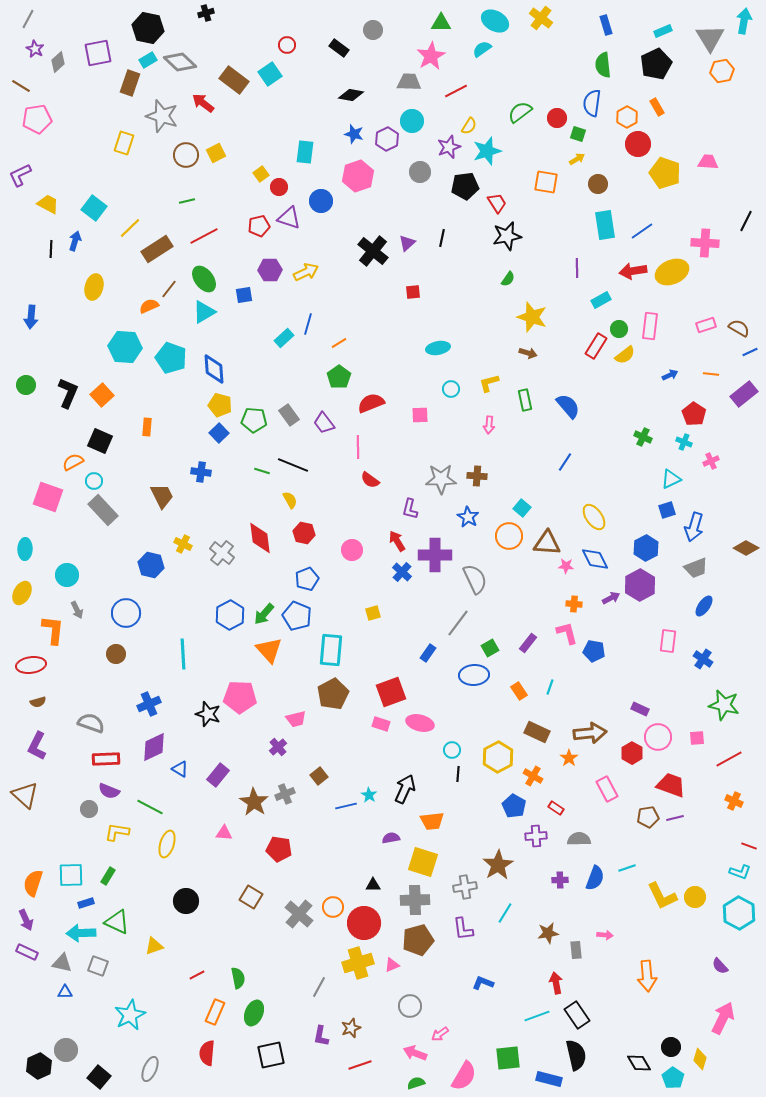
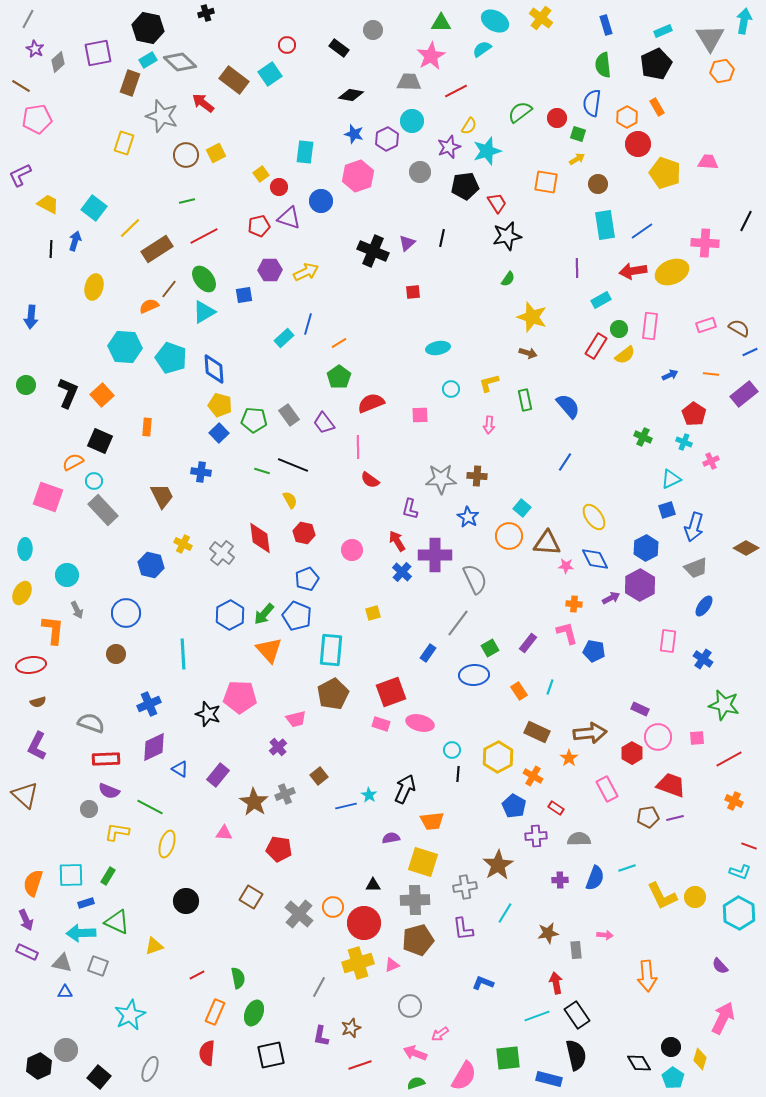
black cross at (373, 251): rotated 16 degrees counterclockwise
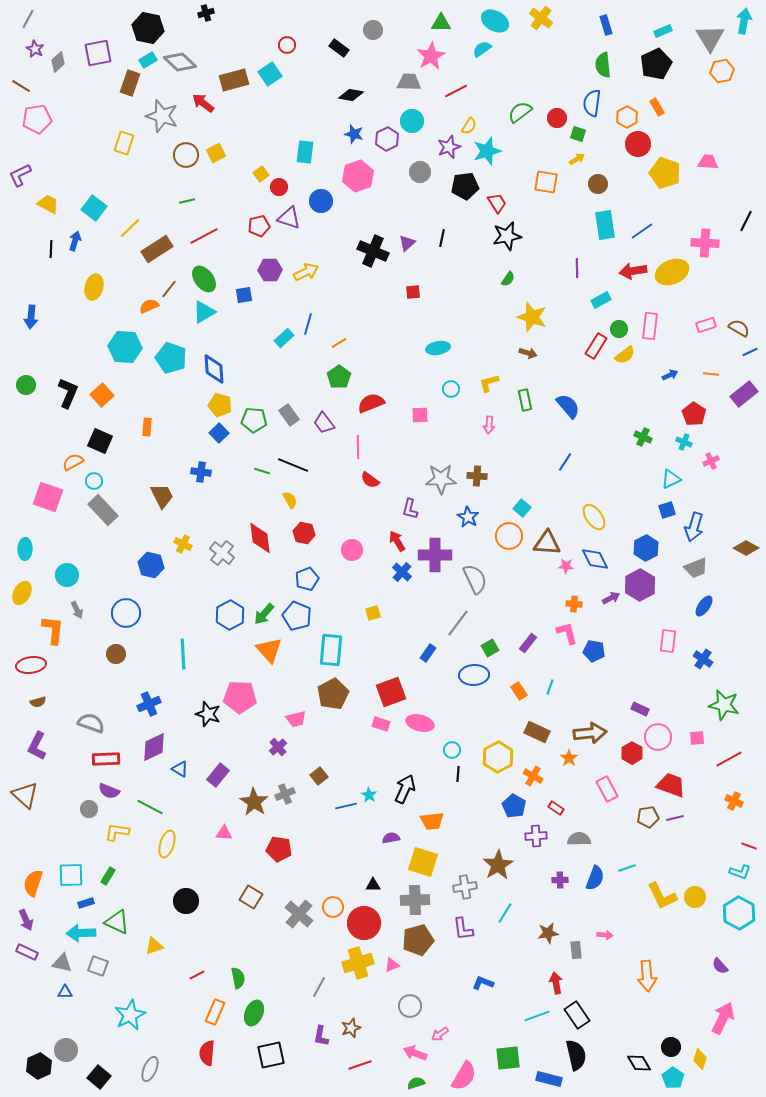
brown rectangle at (234, 80): rotated 52 degrees counterclockwise
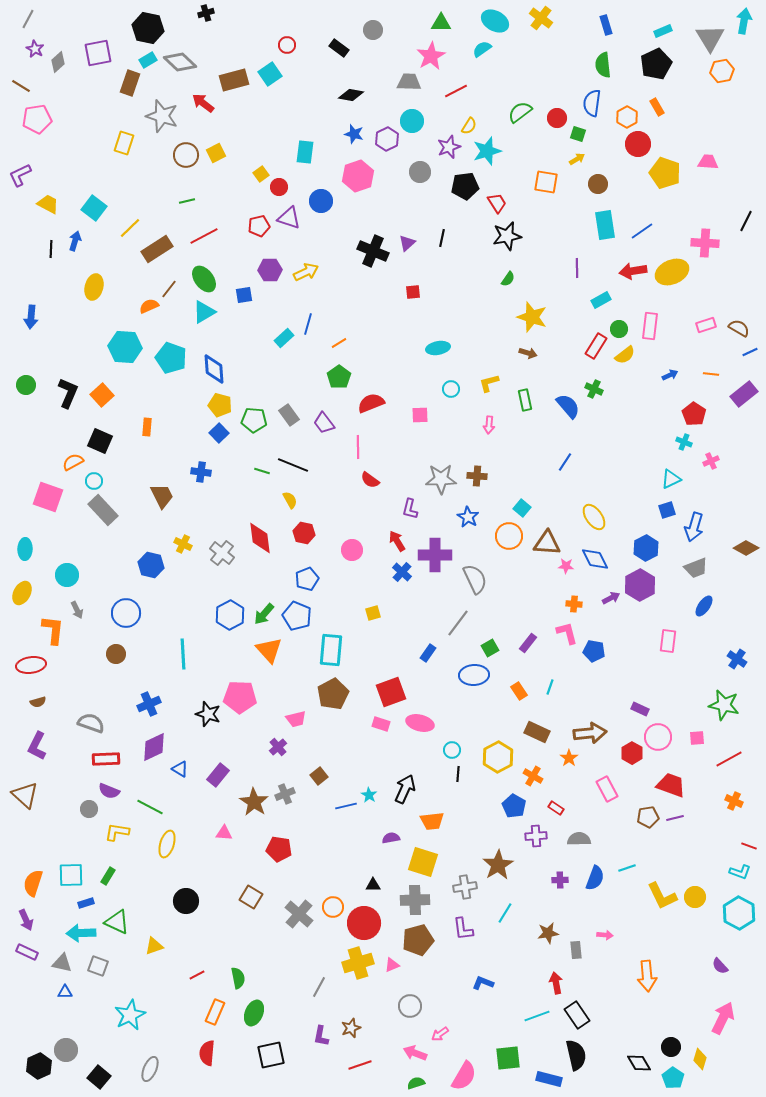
green cross at (643, 437): moved 49 px left, 48 px up
blue cross at (703, 659): moved 34 px right
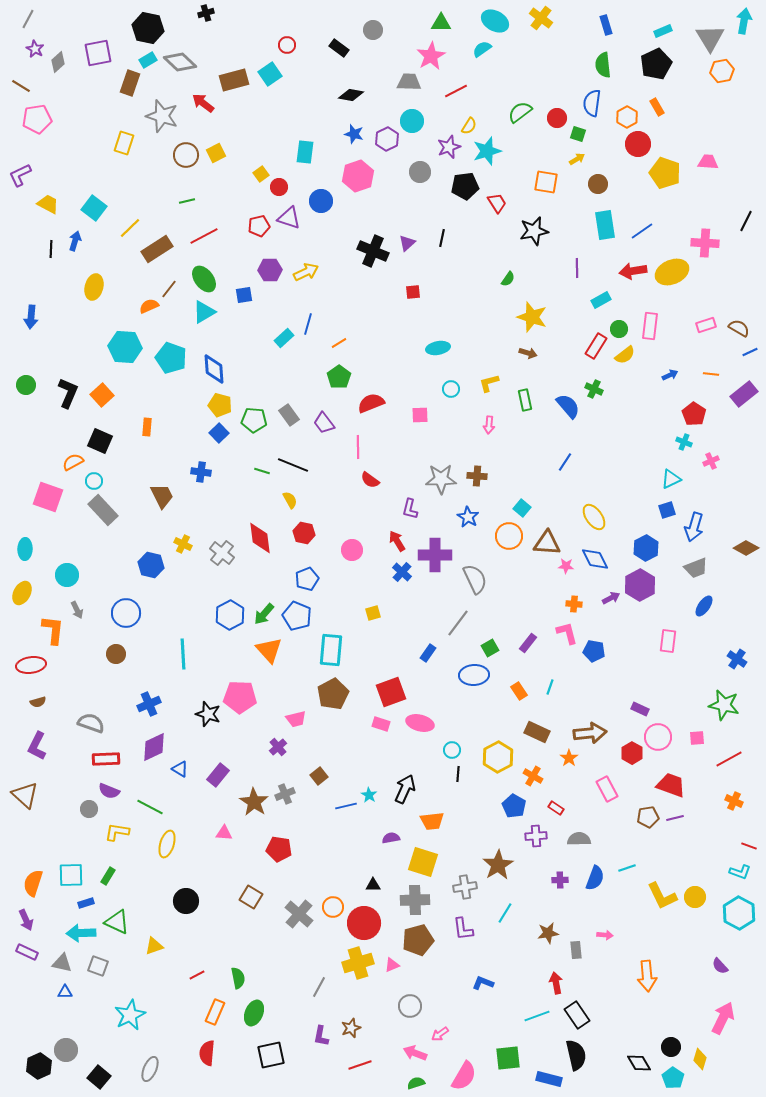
black star at (507, 236): moved 27 px right, 5 px up
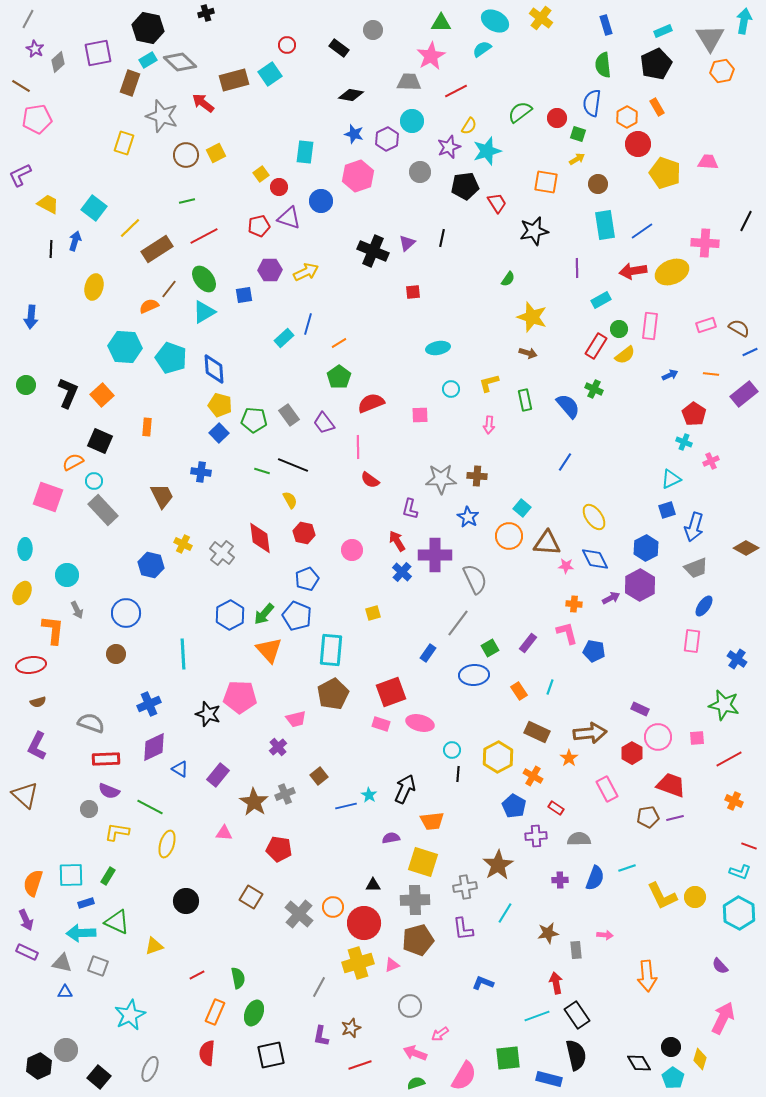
pink rectangle at (668, 641): moved 24 px right
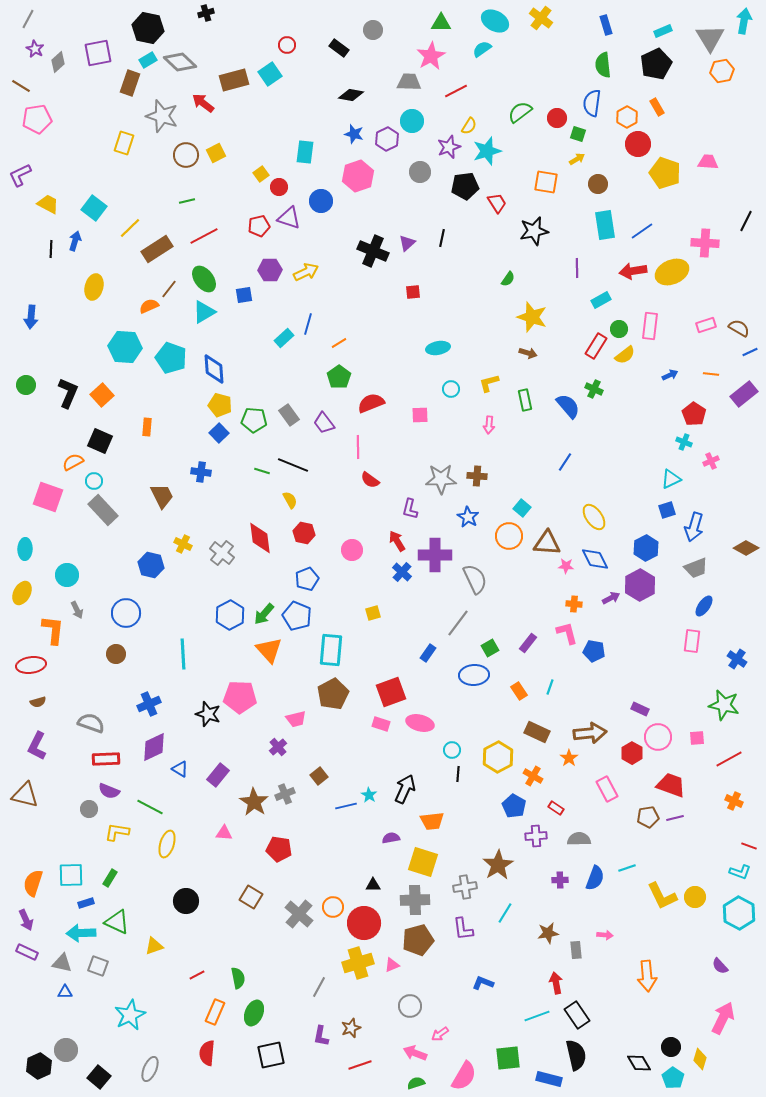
brown triangle at (25, 795): rotated 28 degrees counterclockwise
green rectangle at (108, 876): moved 2 px right, 2 px down
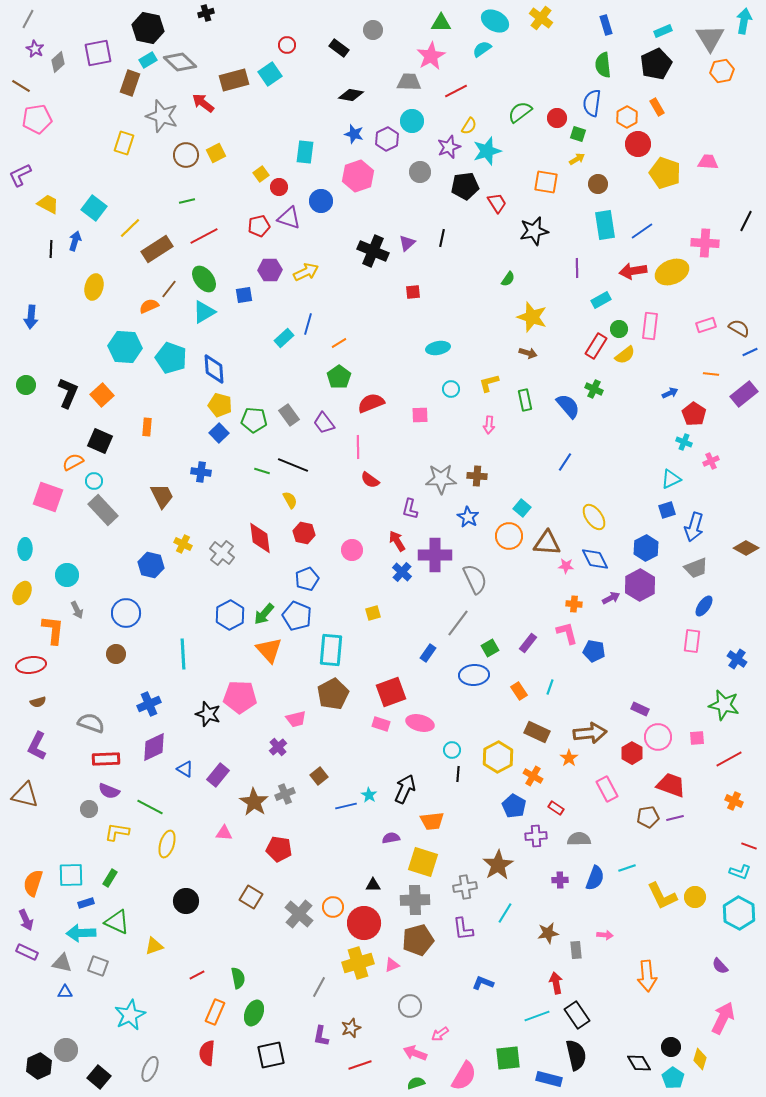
blue arrow at (670, 375): moved 18 px down
blue triangle at (180, 769): moved 5 px right
